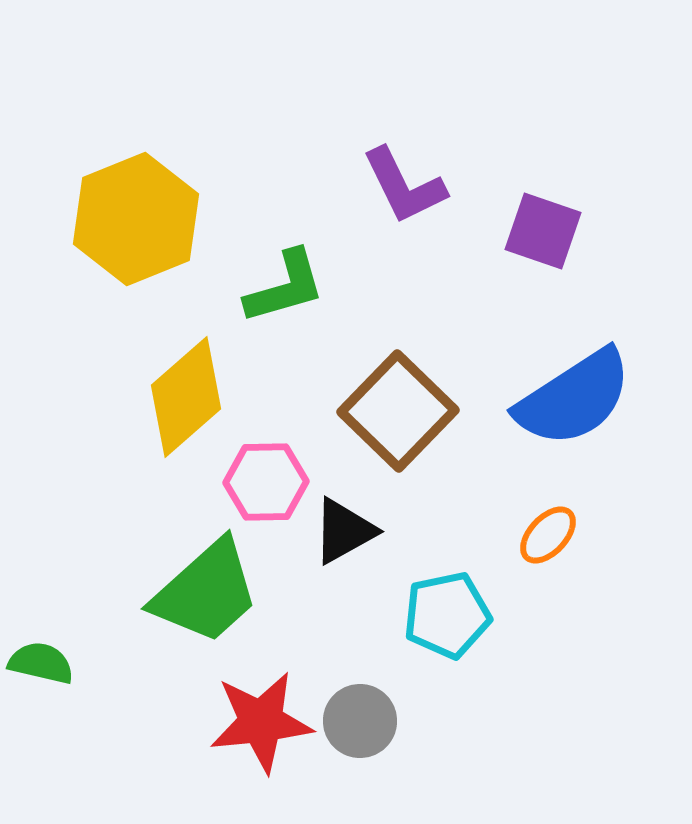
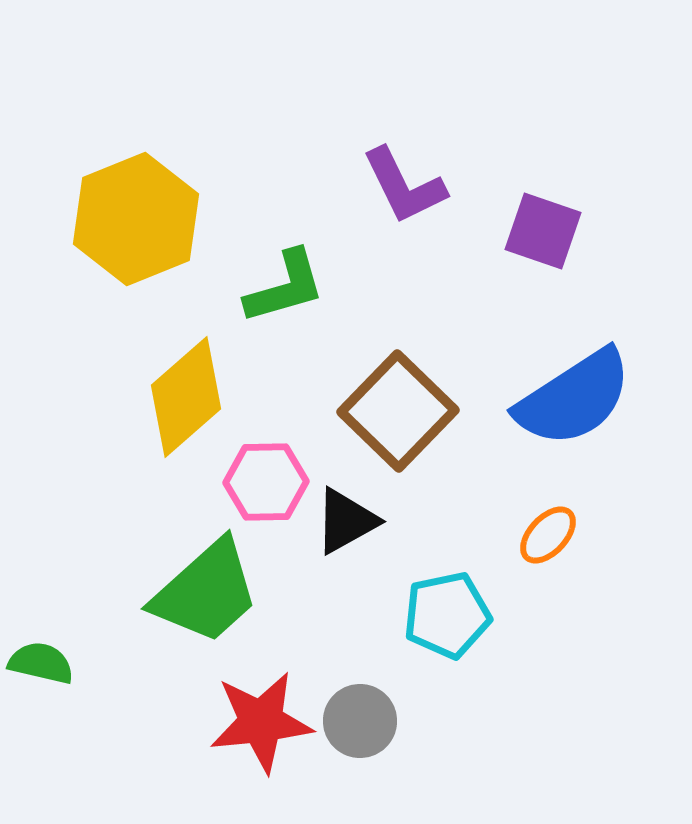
black triangle: moved 2 px right, 10 px up
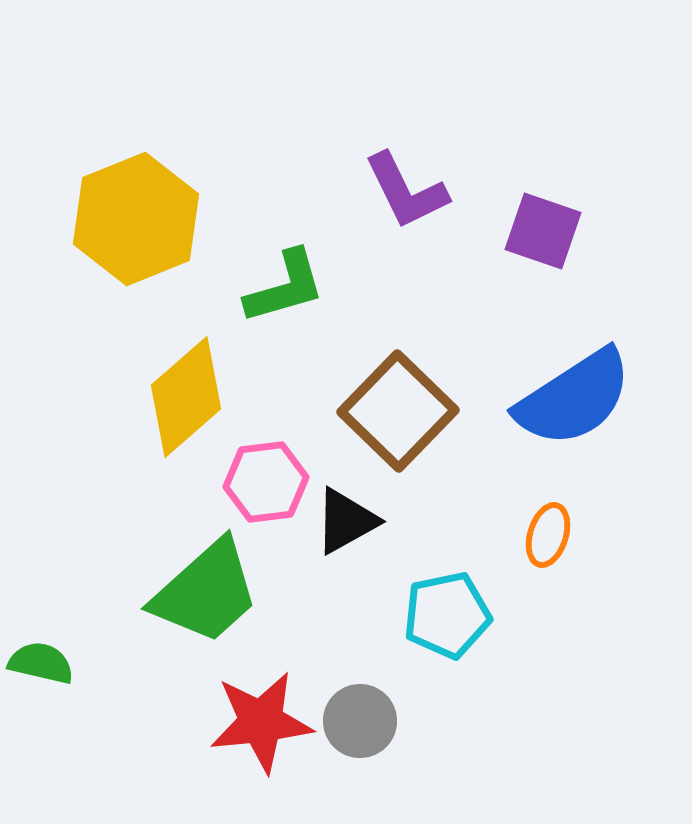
purple L-shape: moved 2 px right, 5 px down
pink hexagon: rotated 6 degrees counterclockwise
orange ellipse: rotated 26 degrees counterclockwise
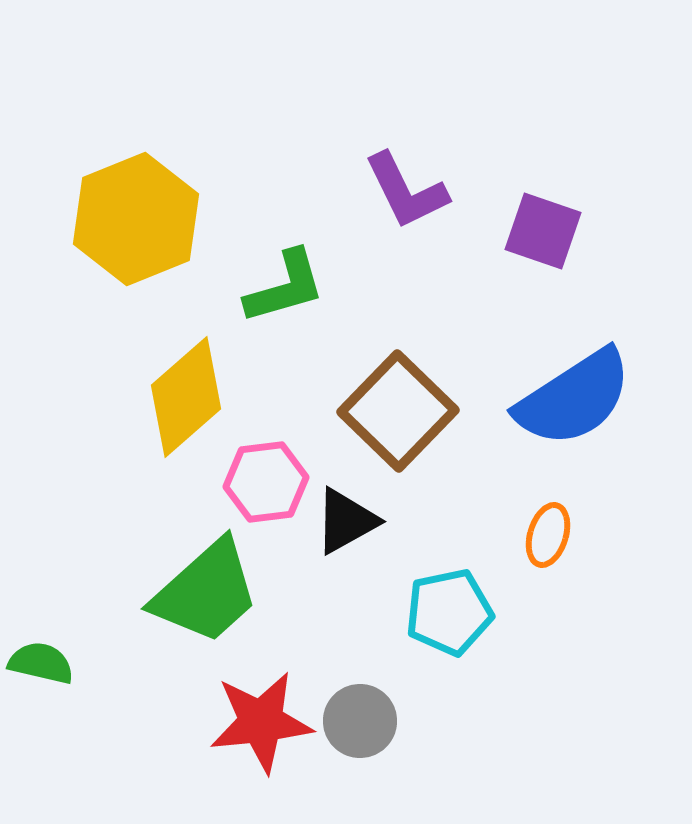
cyan pentagon: moved 2 px right, 3 px up
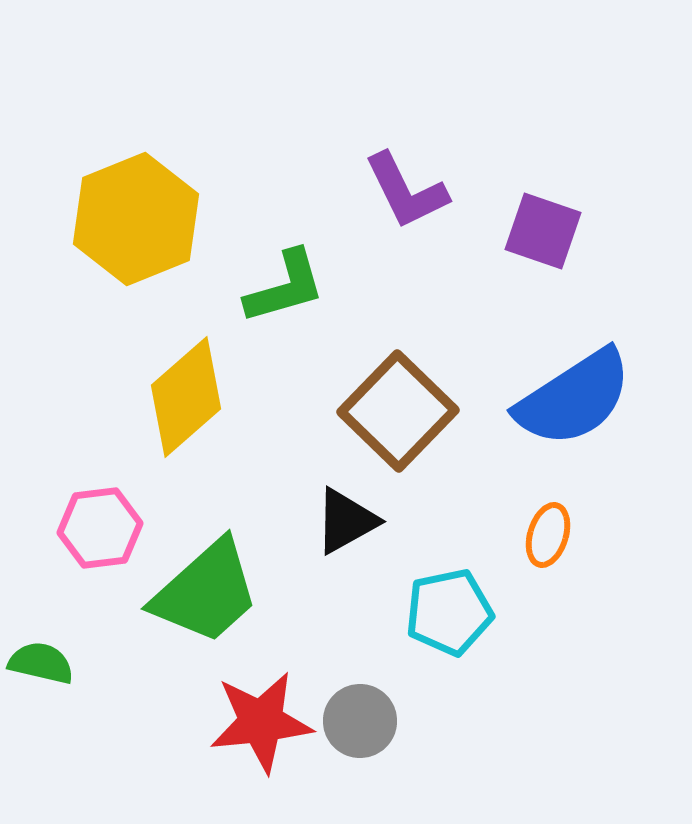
pink hexagon: moved 166 px left, 46 px down
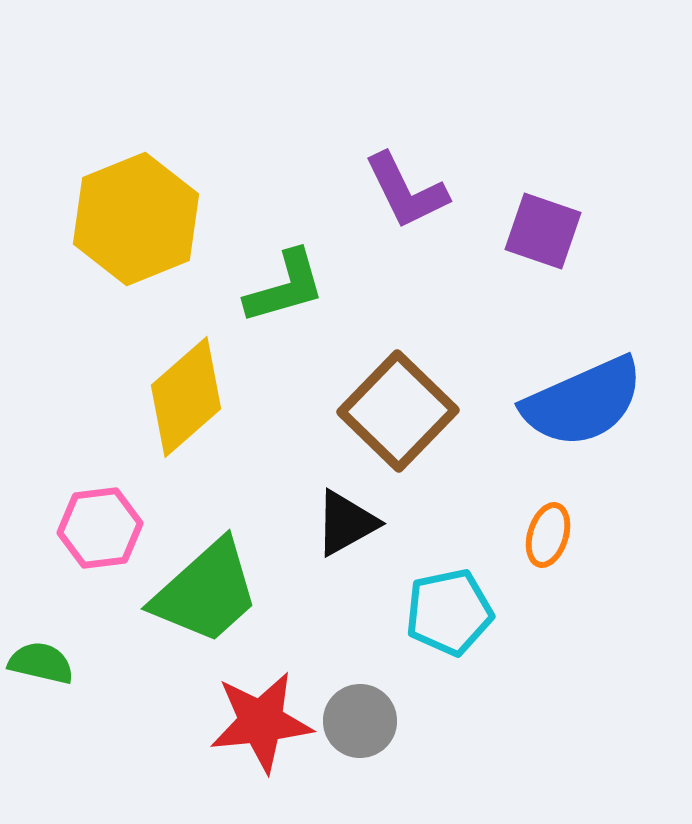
blue semicircle: moved 9 px right, 4 px down; rotated 9 degrees clockwise
black triangle: moved 2 px down
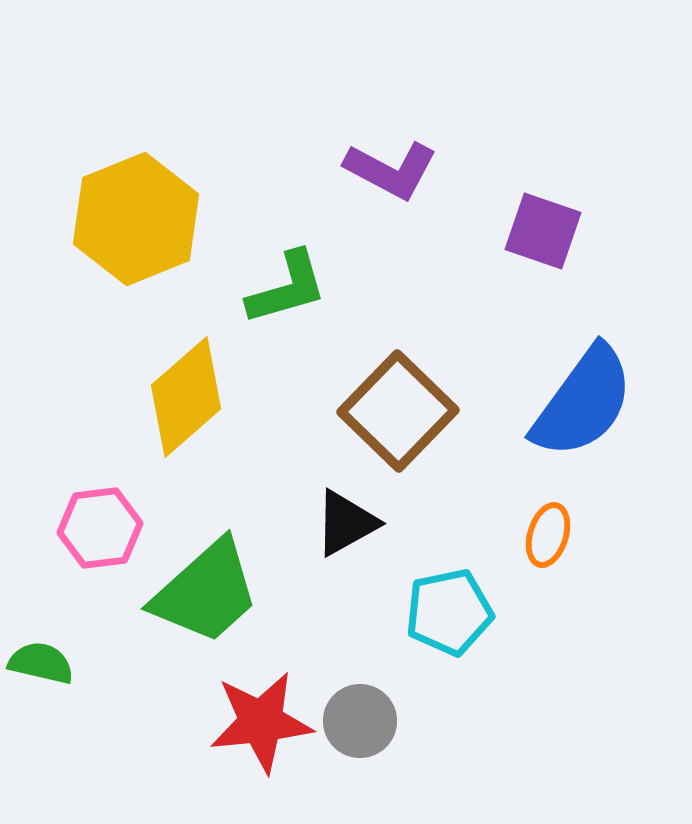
purple L-shape: moved 15 px left, 21 px up; rotated 36 degrees counterclockwise
green L-shape: moved 2 px right, 1 px down
blue semicircle: rotated 30 degrees counterclockwise
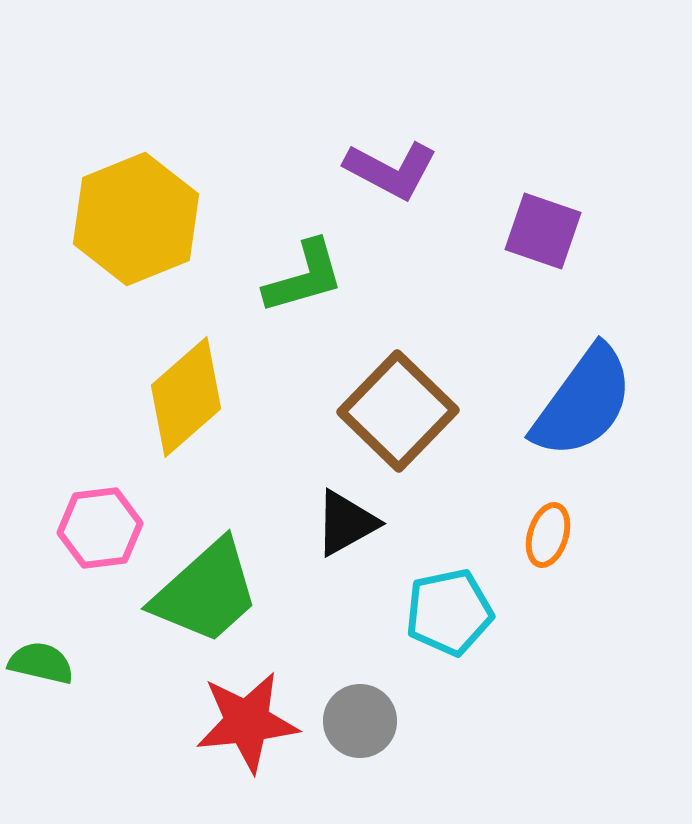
green L-shape: moved 17 px right, 11 px up
red star: moved 14 px left
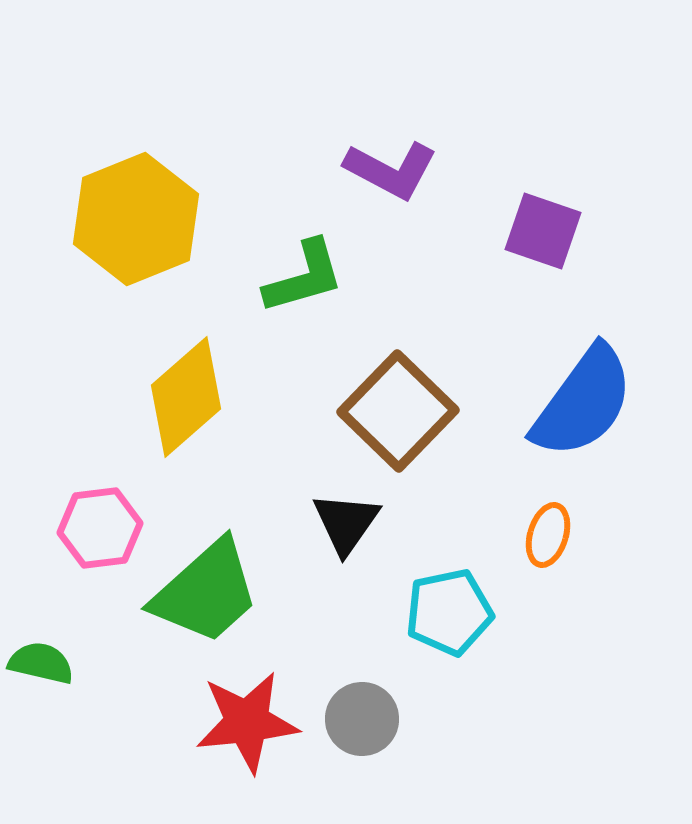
black triangle: rotated 26 degrees counterclockwise
gray circle: moved 2 px right, 2 px up
